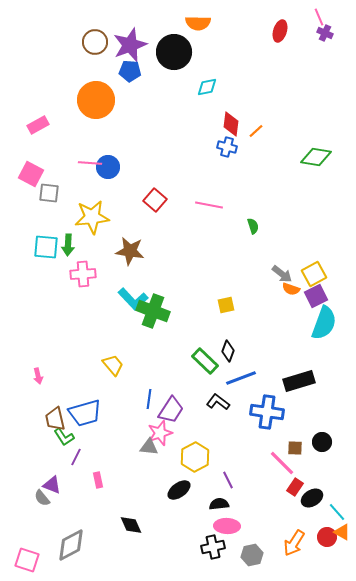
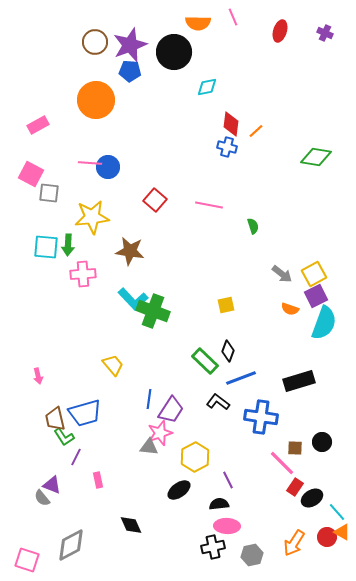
pink line at (319, 17): moved 86 px left
orange semicircle at (291, 289): moved 1 px left, 20 px down
blue cross at (267, 412): moved 6 px left, 5 px down
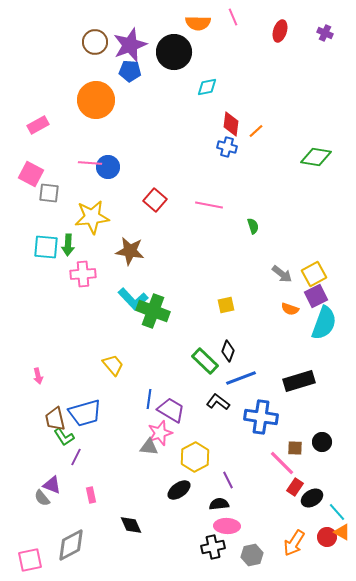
purple trapezoid at (171, 410): rotated 92 degrees counterclockwise
pink rectangle at (98, 480): moved 7 px left, 15 px down
pink square at (27, 560): moved 3 px right; rotated 30 degrees counterclockwise
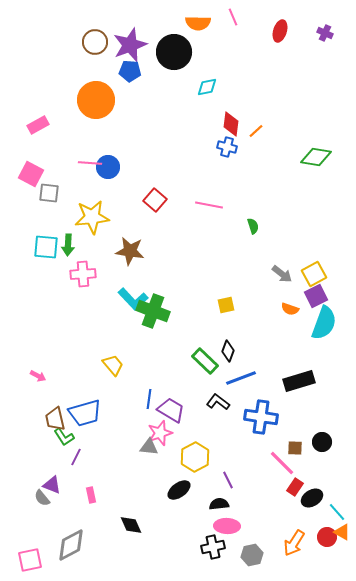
pink arrow at (38, 376): rotated 49 degrees counterclockwise
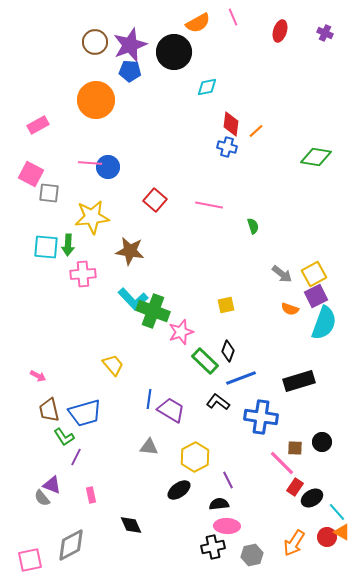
orange semicircle at (198, 23): rotated 30 degrees counterclockwise
brown trapezoid at (55, 419): moved 6 px left, 9 px up
pink star at (160, 433): moved 21 px right, 101 px up
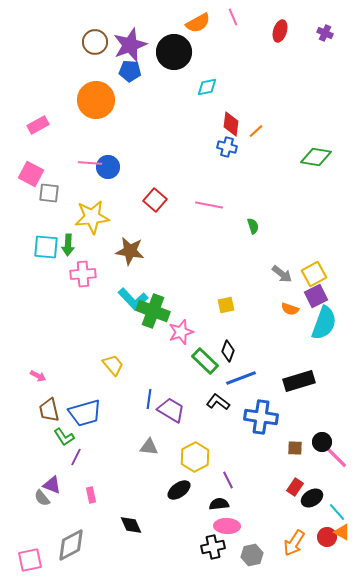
pink line at (282, 463): moved 53 px right, 7 px up
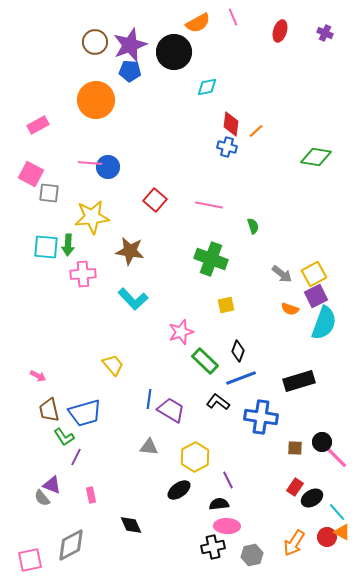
green cross at (153, 311): moved 58 px right, 52 px up
black diamond at (228, 351): moved 10 px right
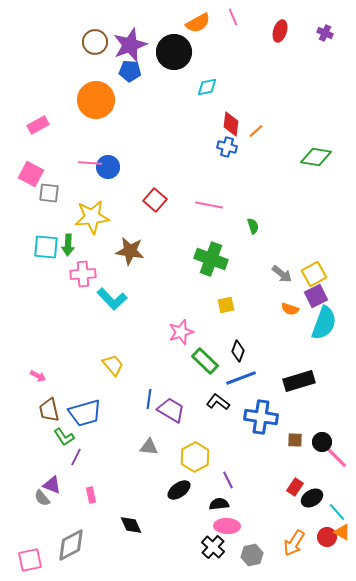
cyan L-shape at (133, 299): moved 21 px left
brown square at (295, 448): moved 8 px up
black cross at (213, 547): rotated 35 degrees counterclockwise
